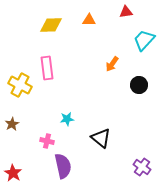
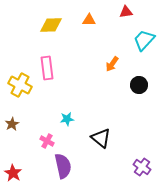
pink cross: rotated 16 degrees clockwise
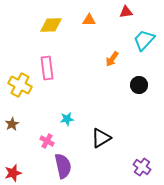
orange arrow: moved 5 px up
black triangle: rotated 50 degrees clockwise
red star: rotated 24 degrees clockwise
